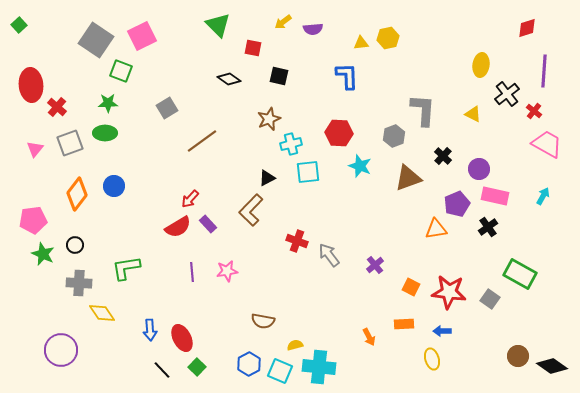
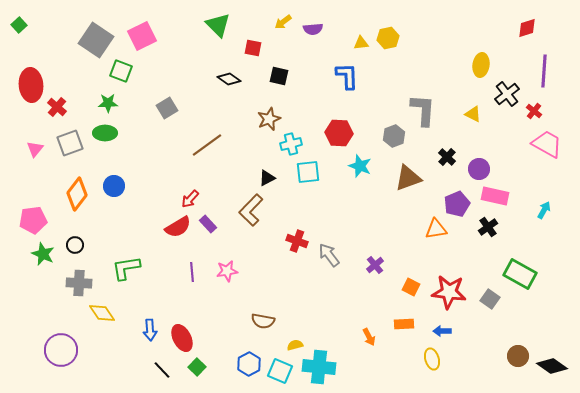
brown line at (202, 141): moved 5 px right, 4 px down
black cross at (443, 156): moved 4 px right, 1 px down
cyan arrow at (543, 196): moved 1 px right, 14 px down
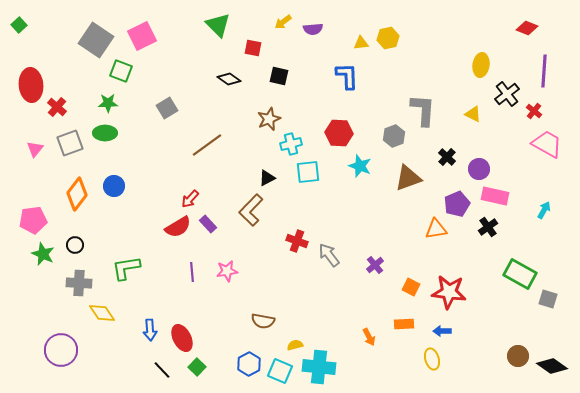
red diamond at (527, 28): rotated 40 degrees clockwise
gray square at (490, 299): moved 58 px right; rotated 18 degrees counterclockwise
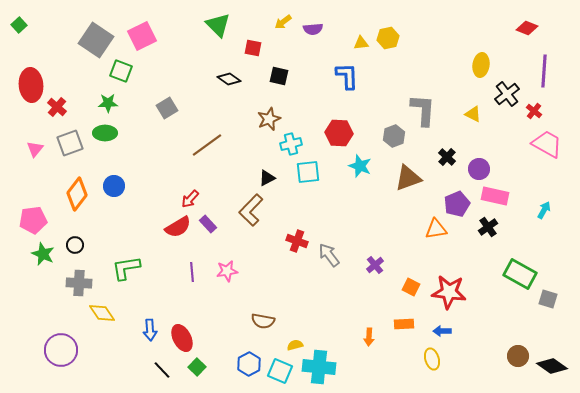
orange arrow at (369, 337): rotated 30 degrees clockwise
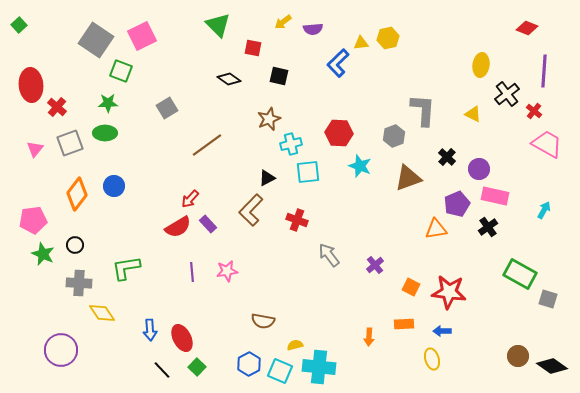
blue L-shape at (347, 76): moved 9 px left, 13 px up; rotated 132 degrees counterclockwise
red cross at (297, 241): moved 21 px up
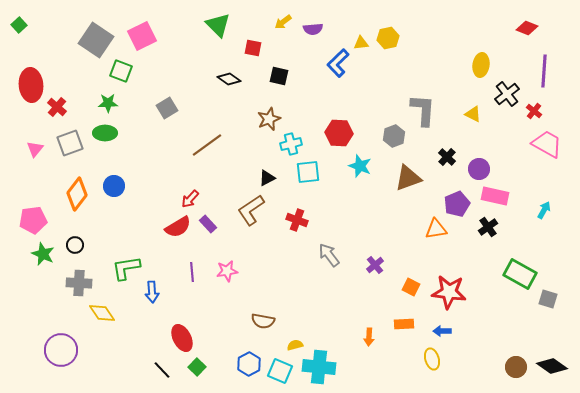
brown L-shape at (251, 210): rotated 12 degrees clockwise
blue arrow at (150, 330): moved 2 px right, 38 px up
brown circle at (518, 356): moved 2 px left, 11 px down
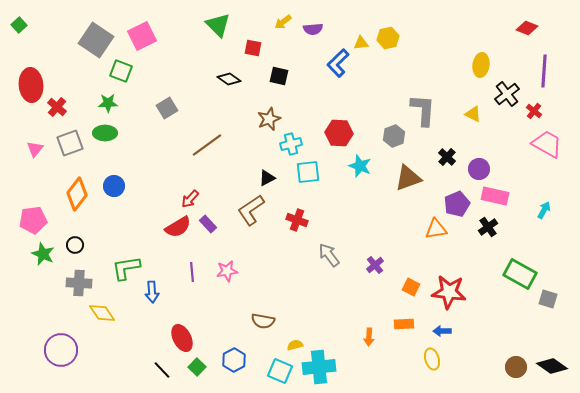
blue hexagon at (249, 364): moved 15 px left, 4 px up
cyan cross at (319, 367): rotated 12 degrees counterclockwise
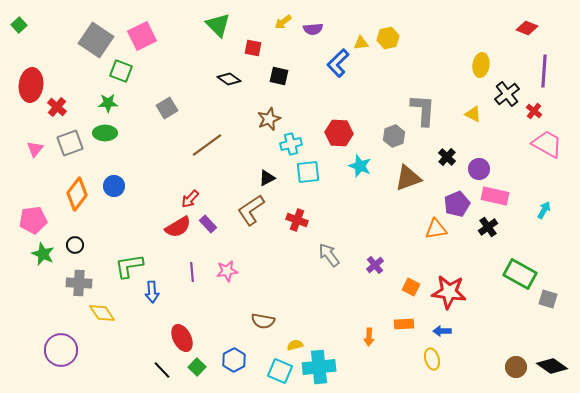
red ellipse at (31, 85): rotated 12 degrees clockwise
green L-shape at (126, 268): moved 3 px right, 2 px up
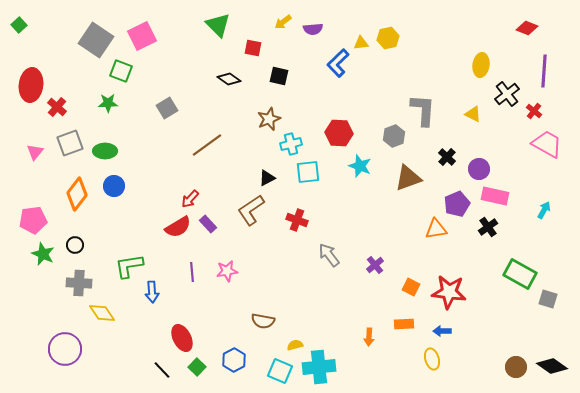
green ellipse at (105, 133): moved 18 px down
pink triangle at (35, 149): moved 3 px down
purple circle at (61, 350): moved 4 px right, 1 px up
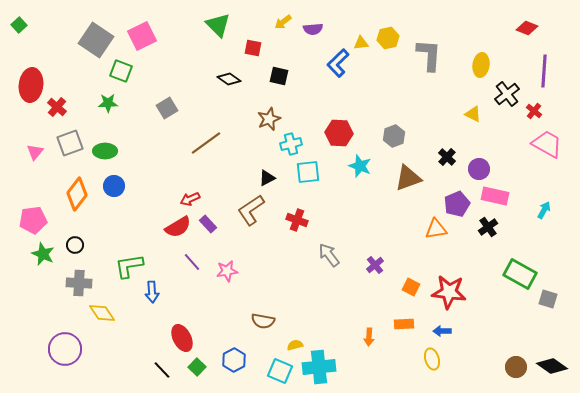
gray L-shape at (423, 110): moved 6 px right, 55 px up
brown line at (207, 145): moved 1 px left, 2 px up
red arrow at (190, 199): rotated 24 degrees clockwise
purple line at (192, 272): moved 10 px up; rotated 36 degrees counterclockwise
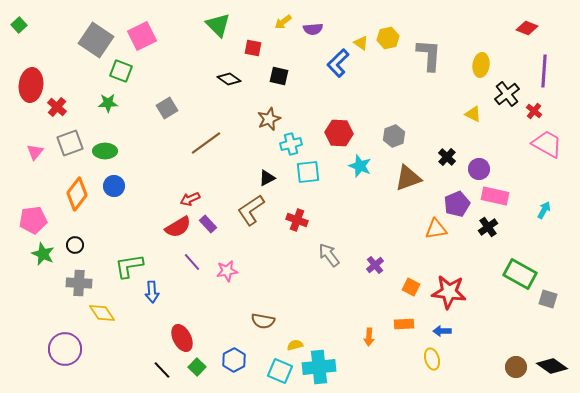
yellow triangle at (361, 43): rotated 42 degrees clockwise
